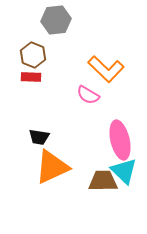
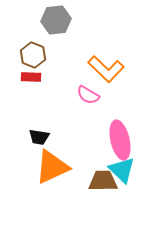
cyan triangle: moved 2 px left, 1 px up
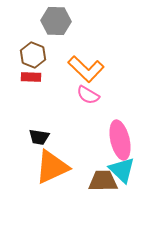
gray hexagon: moved 1 px down; rotated 8 degrees clockwise
orange L-shape: moved 20 px left
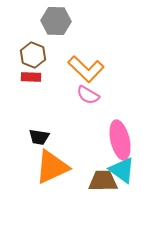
cyan triangle: rotated 8 degrees counterclockwise
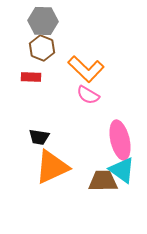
gray hexagon: moved 13 px left
brown hexagon: moved 9 px right, 7 px up
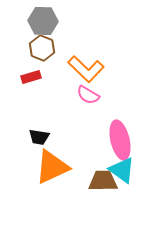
red rectangle: rotated 18 degrees counterclockwise
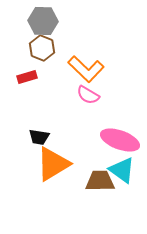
red rectangle: moved 4 px left
pink ellipse: rotated 57 degrees counterclockwise
orange triangle: moved 1 px right, 3 px up; rotated 6 degrees counterclockwise
brown trapezoid: moved 3 px left
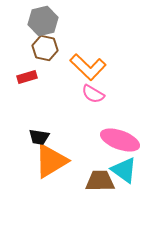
gray hexagon: rotated 16 degrees counterclockwise
brown hexagon: moved 3 px right; rotated 10 degrees counterclockwise
orange L-shape: moved 2 px right, 2 px up
pink semicircle: moved 5 px right, 1 px up
orange triangle: moved 2 px left, 3 px up
cyan triangle: moved 2 px right
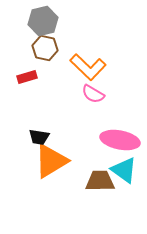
pink ellipse: rotated 9 degrees counterclockwise
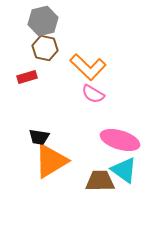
pink ellipse: rotated 6 degrees clockwise
